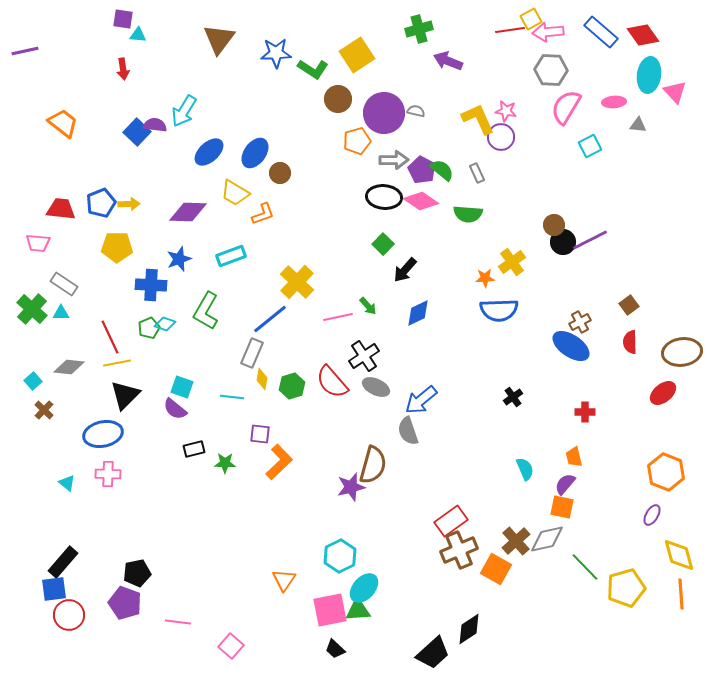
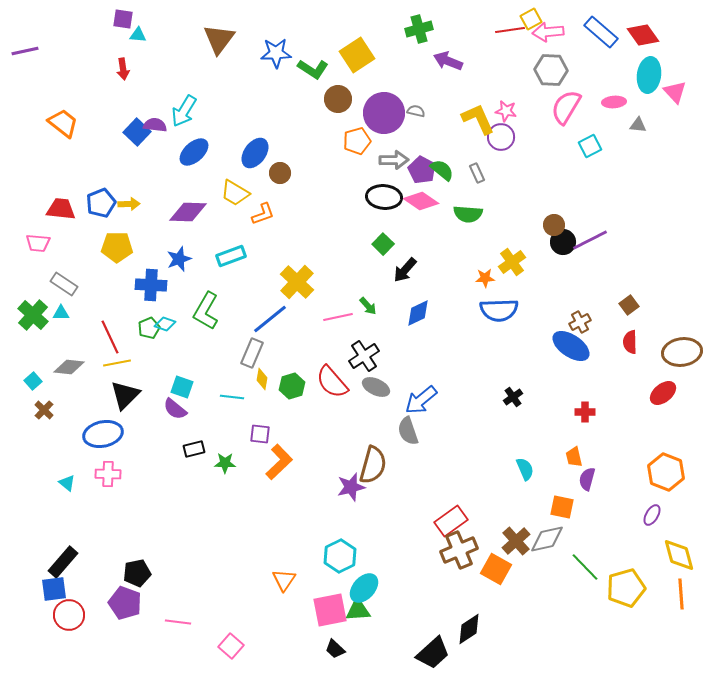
blue ellipse at (209, 152): moved 15 px left
green cross at (32, 309): moved 1 px right, 6 px down
purple semicircle at (565, 484): moved 22 px right, 5 px up; rotated 25 degrees counterclockwise
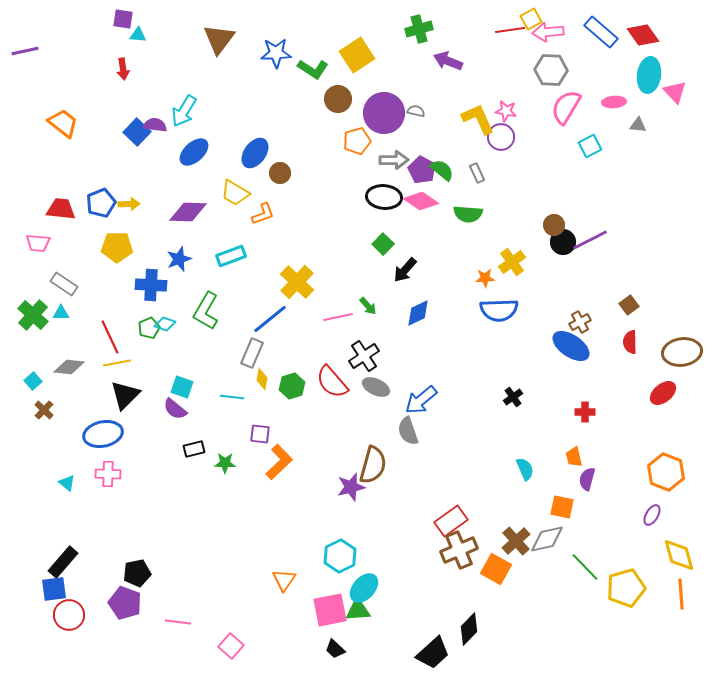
black diamond at (469, 629): rotated 12 degrees counterclockwise
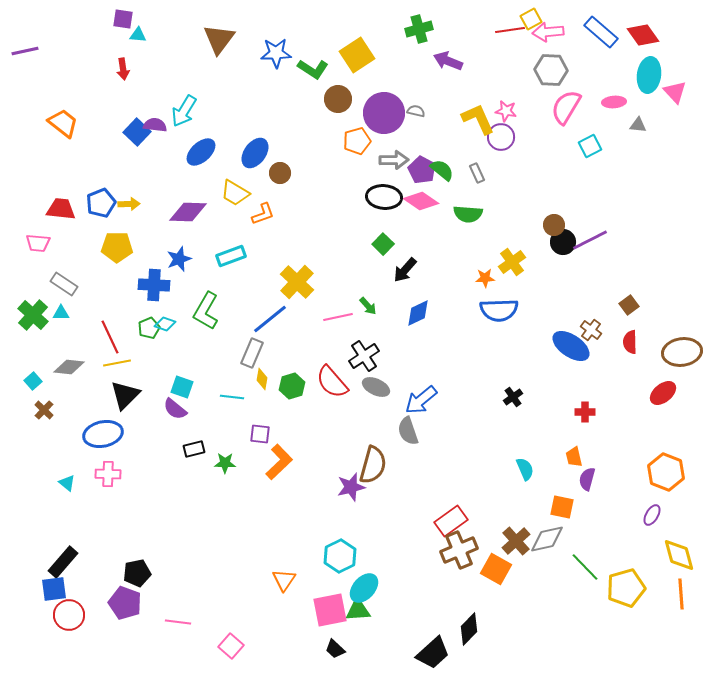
blue ellipse at (194, 152): moved 7 px right
blue cross at (151, 285): moved 3 px right
brown cross at (580, 322): moved 11 px right, 8 px down; rotated 25 degrees counterclockwise
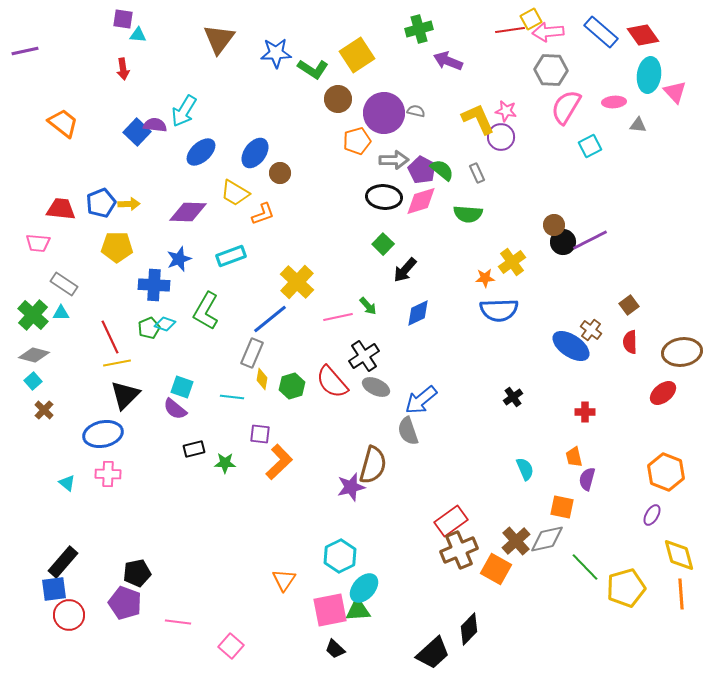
pink diamond at (421, 201): rotated 52 degrees counterclockwise
gray diamond at (69, 367): moved 35 px left, 12 px up; rotated 8 degrees clockwise
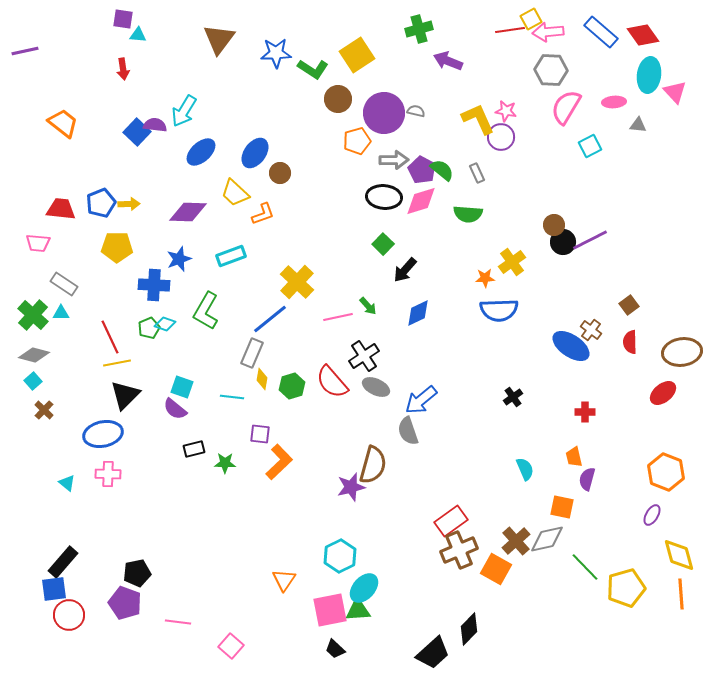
yellow trapezoid at (235, 193): rotated 12 degrees clockwise
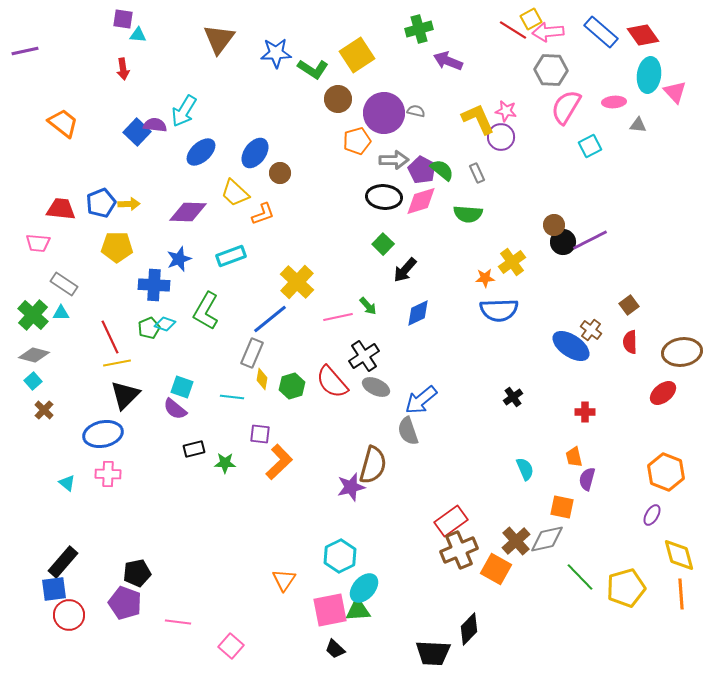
red line at (510, 30): moved 3 px right; rotated 40 degrees clockwise
green line at (585, 567): moved 5 px left, 10 px down
black trapezoid at (433, 653): rotated 45 degrees clockwise
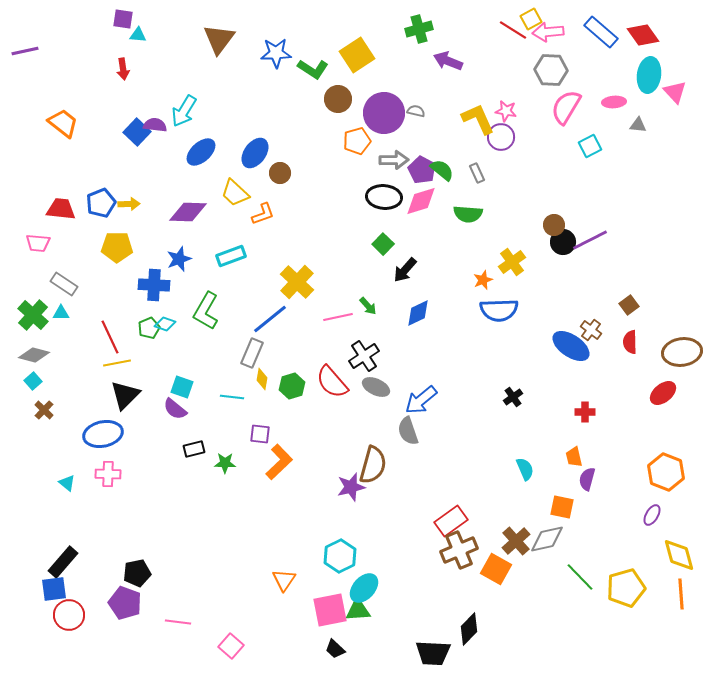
orange star at (485, 278): moved 2 px left, 2 px down; rotated 18 degrees counterclockwise
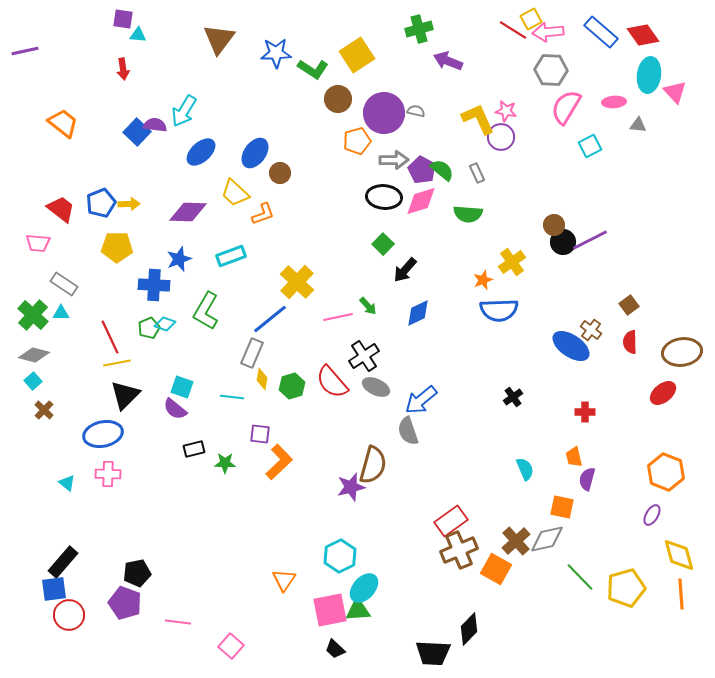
red trapezoid at (61, 209): rotated 32 degrees clockwise
